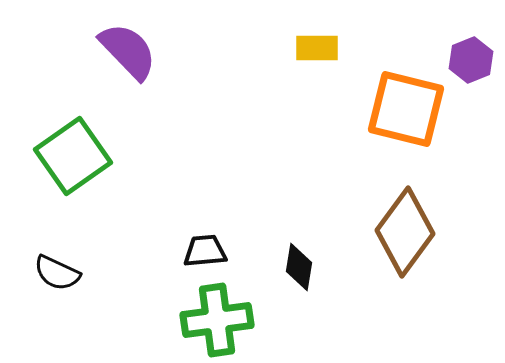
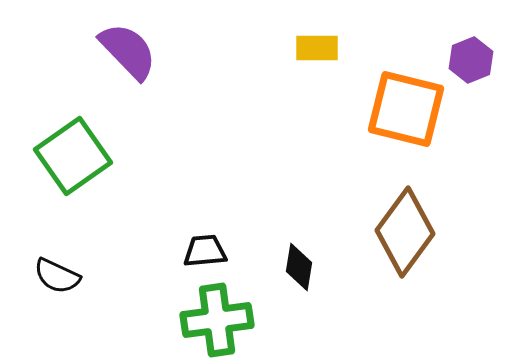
black semicircle: moved 3 px down
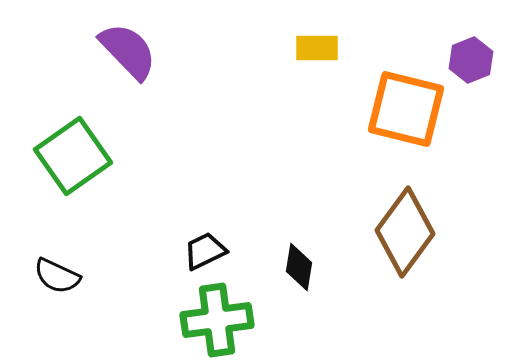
black trapezoid: rotated 21 degrees counterclockwise
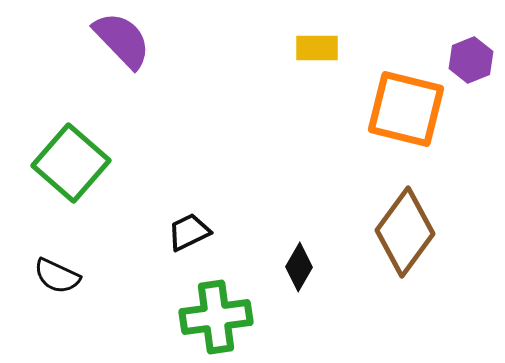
purple semicircle: moved 6 px left, 11 px up
green square: moved 2 px left, 7 px down; rotated 14 degrees counterclockwise
black trapezoid: moved 16 px left, 19 px up
black diamond: rotated 21 degrees clockwise
green cross: moved 1 px left, 3 px up
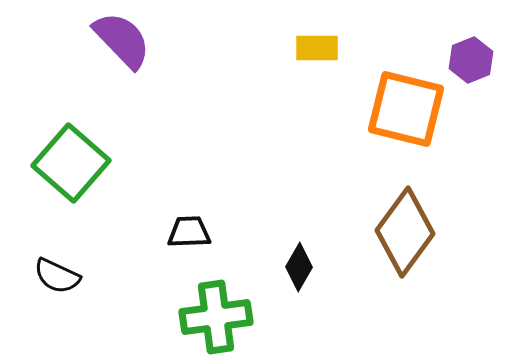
black trapezoid: rotated 24 degrees clockwise
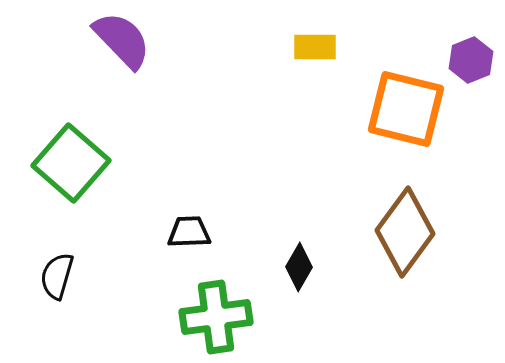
yellow rectangle: moved 2 px left, 1 px up
black semicircle: rotated 81 degrees clockwise
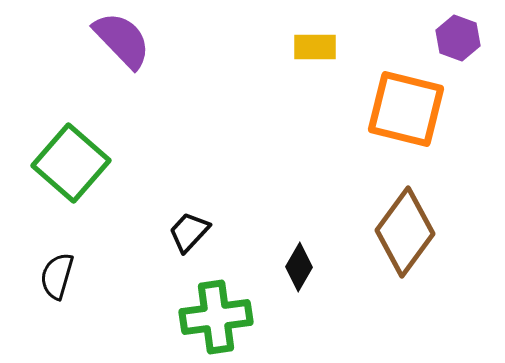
purple hexagon: moved 13 px left, 22 px up; rotated 18 degrees counterclockwise
black trapezoid: rotated 45 degrees counterclockwise
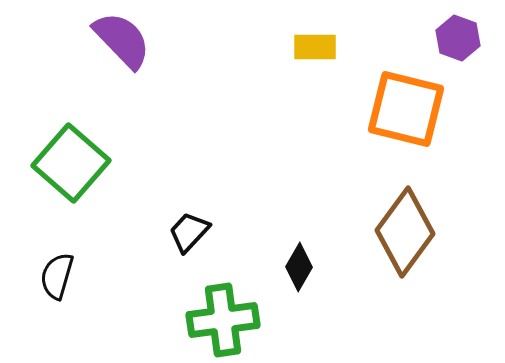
green cross: moved 7 px right, 3 px down
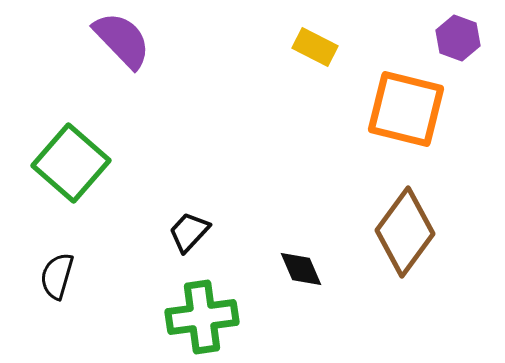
yellow rectangle: rotated 27 degrees clockwise
black diamond: moved 2 px right, 2 px down; rotated 54 degrees counterclockwise
green cross: moved 21 px left, 3 px up
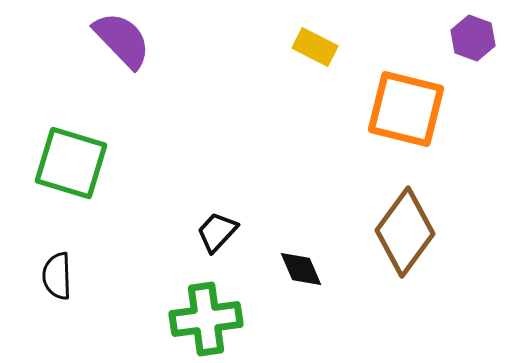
purple hexagon: moved 15 px right
green square: rotated 24 degrees counterclockwise
black trapezoid: moved 28 px right
black semicircle: rotated 18 degrees counterclockwise
green cross: moved 4 px right, 2 px down
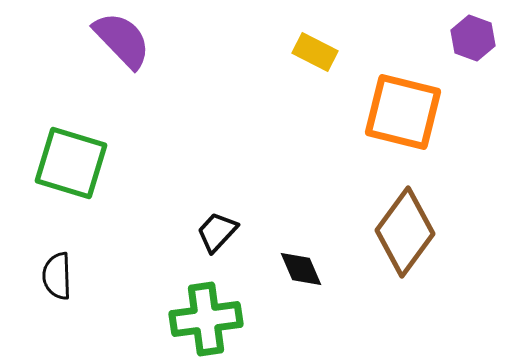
yellow rectangle: moved 5 px down
orange square: moved 3 px left, 3 px down
